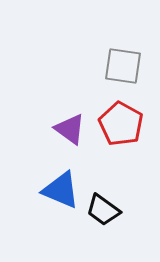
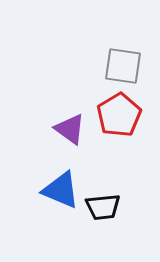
red pentagon: moved 2 px left, 9 px up; rotated 12 degrees clockwise
black trapezoid: moved 3 px up; rotated 42 degrees counterclockwise
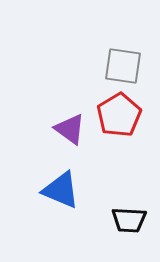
black trapezoid: moved 26 px right, 13 px down; rotated 9 degrees clockwise
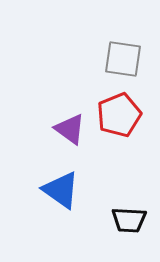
gray square: moved 7 px up
red pentagon: rotated 9 degrees clockwise
blue triangle: rotated 12 degrees clockwise
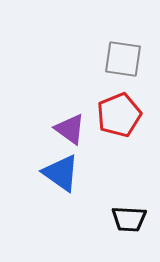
blue triangle: moved 17 px up
black trapezoid: moved 1 px up
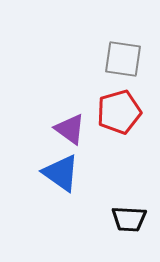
red pentagon: moved 3 px up; rotated 6 degrees clockwise
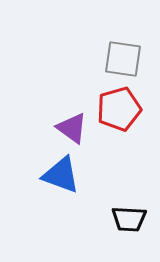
red pentagon: moved 3 px up
purple triangle: moved 2 px right, 1 px up
blue triangle: moved 2 px down; rotated 15 degrees counterclockwise
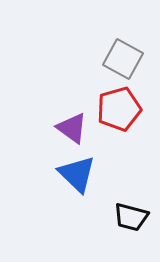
gray square: rotated 21 degrees clockwise
blue triangle: moved 16 px right, 1 px up; rotated 24 degrees clockwise
black trapezoid: moved 2 px right, 2 px up; rotated 12 degrees clockwise
